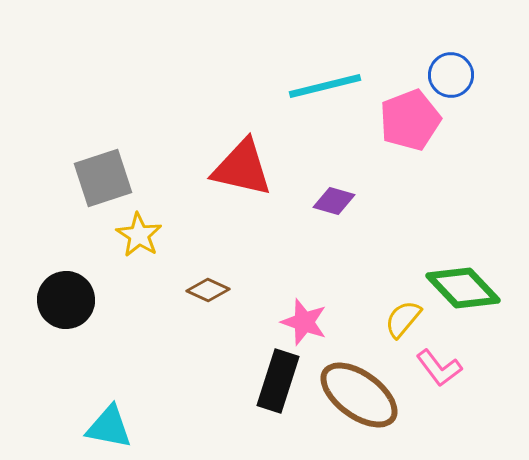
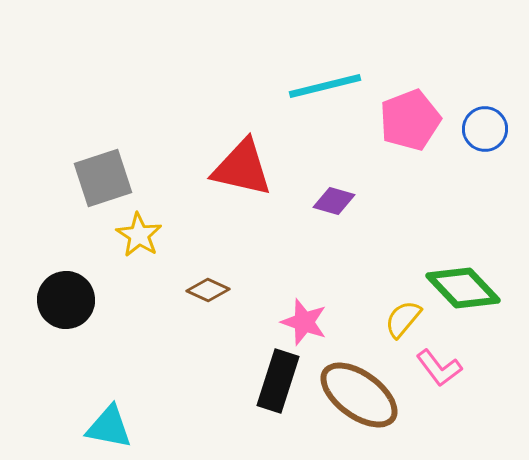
blue circle: moved 34 px right, 54 px down
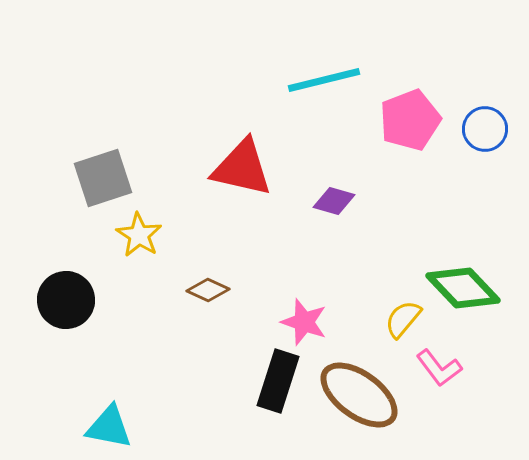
cyan line: moved 1 px left, 6 px up
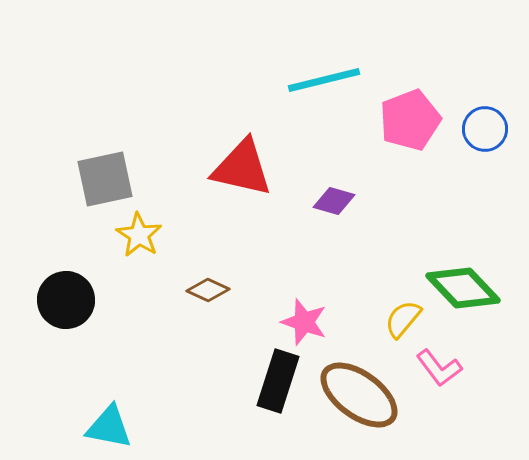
gray square: moved 2 px right, 1 px down; rotated 6 degrees clockwise
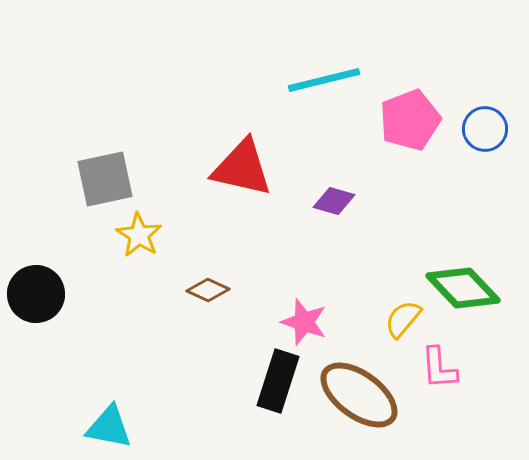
black circle: moved 30 px left, 6 px up
pink L-shape: rotated 33 degrees clockwise
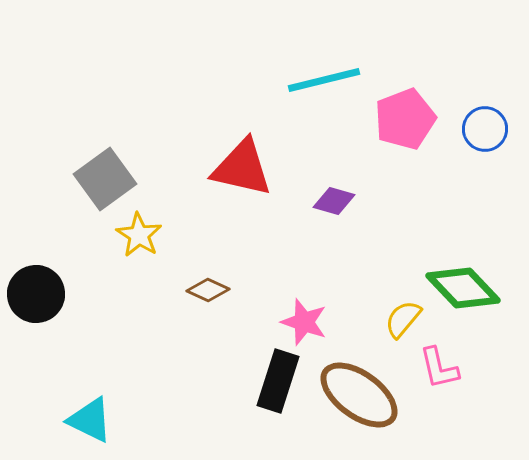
pink pentagon: moved 5 px left, 1 px up
gray square: rotated 24 degrees counterclockwise
pink L-shape: rotated 9 degrees counterclockwise
cyan triangle: moved 19 px left, 7 px up; rotated 15 degrees clockwise
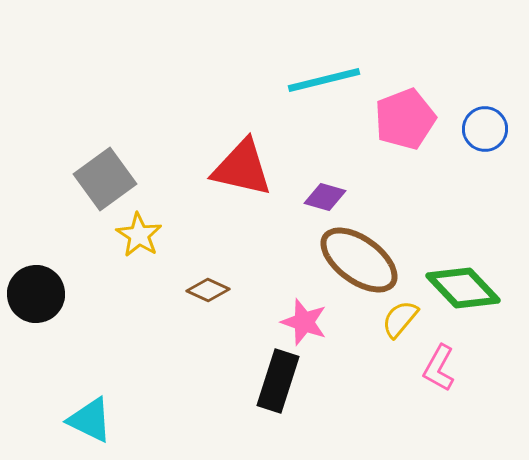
purple diamond: moved 9 px left, 4 px up
yellow semicircle: moved 3 px left
pink L-shape: rotated 42 degrees clockwise
brown ellipse: moved 135 px up
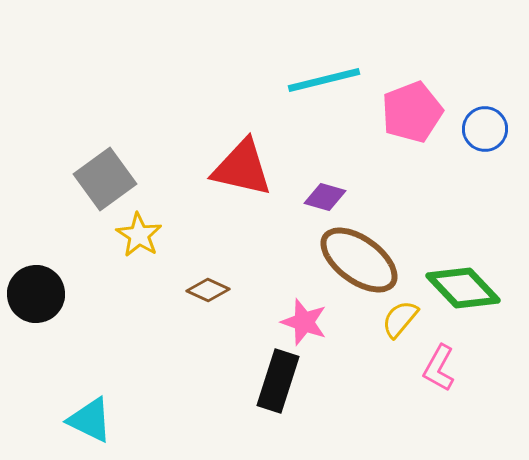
pink pentagon: moved 7 px right, 7 px up
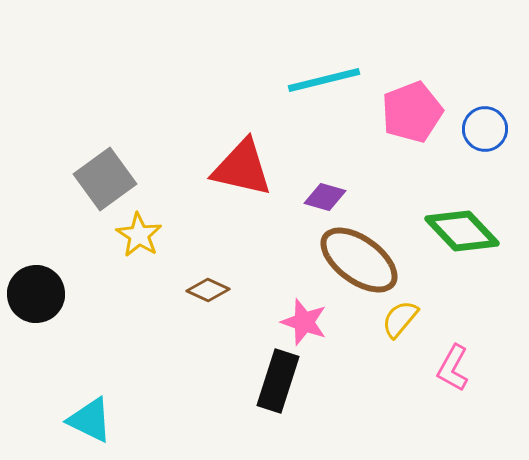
green diamond: moved 1 px left, 57 px up
pink L-shape: moved 14 px right
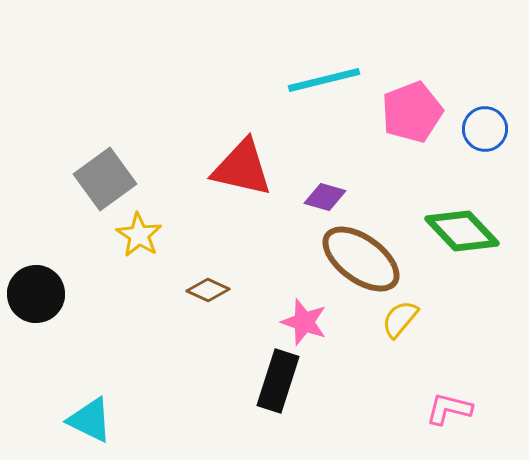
brown ellipse: moved 2 px right, 1 px up
pink L-shape: moved 4 px left, 41 px down; rotated 75 degrees clockwise
